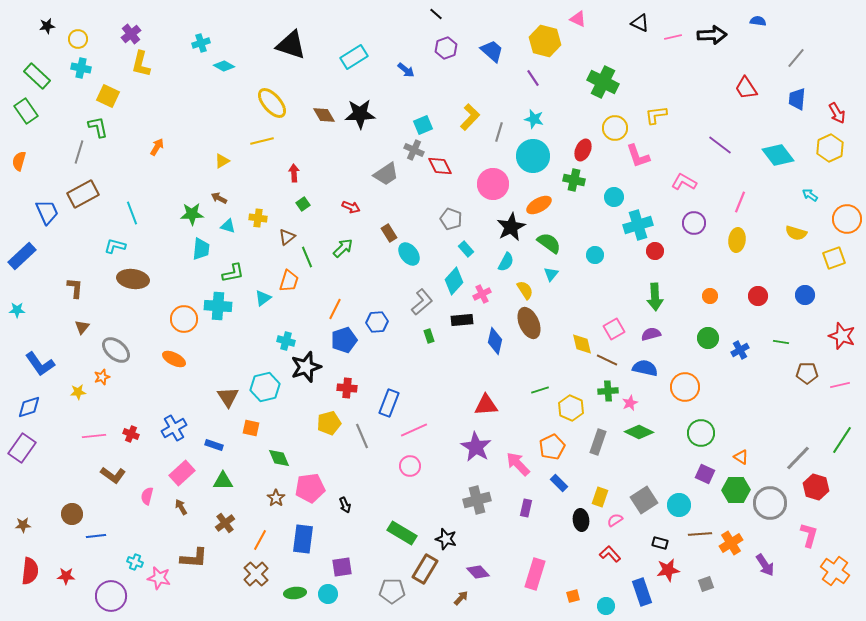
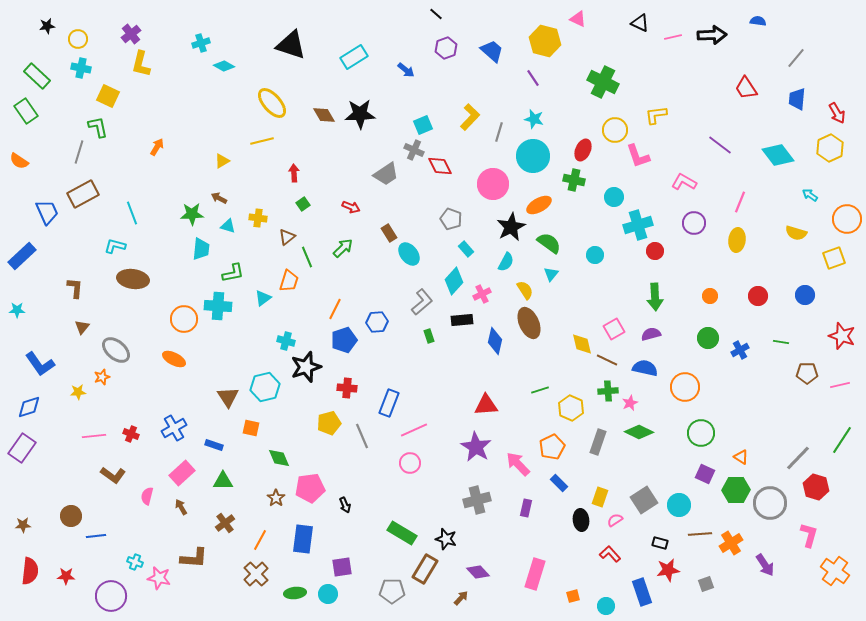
yellow circle at (615, 128): moved 2 px down
orange semicircle at (19, 161): rotated 72 degrees counterclockwise
pink circle at (410, 466): moved 3 px up
brown circle at (72, 514): moved 1 px left, 2 px down
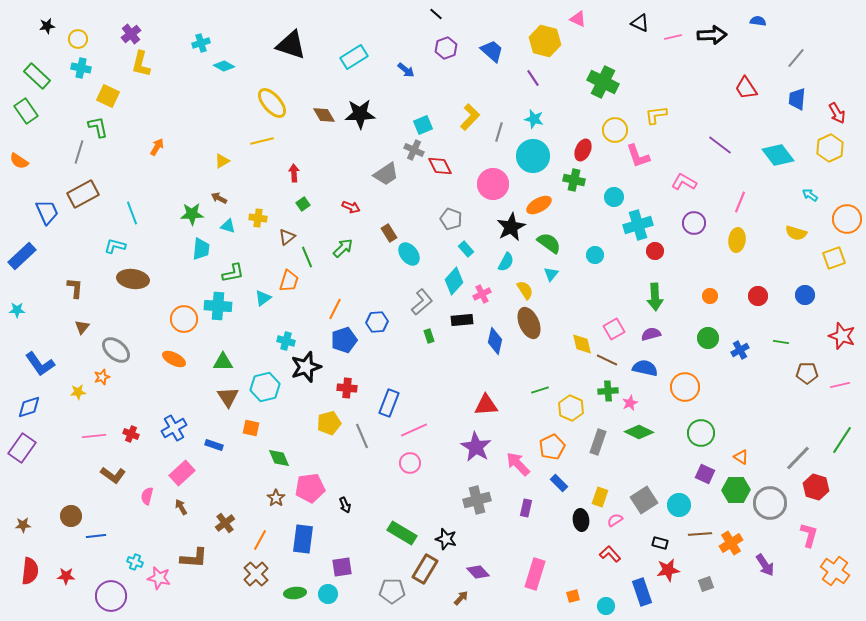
green triangle at (223, 481): moved 119 px up
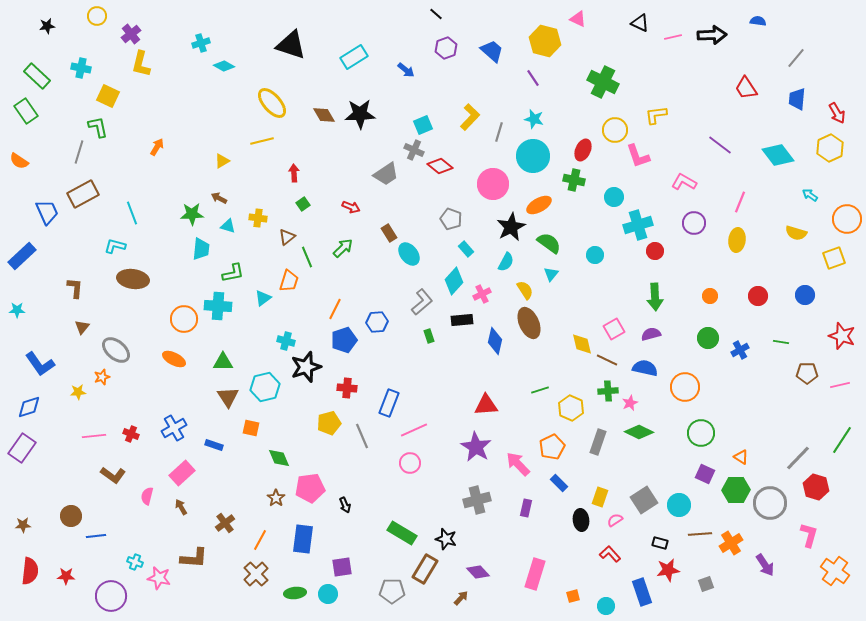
yellow circle at (78, 39): moved 19 px right, 23 px up
red diamond at (440, 166): rotated 25 degrees counterclockwise
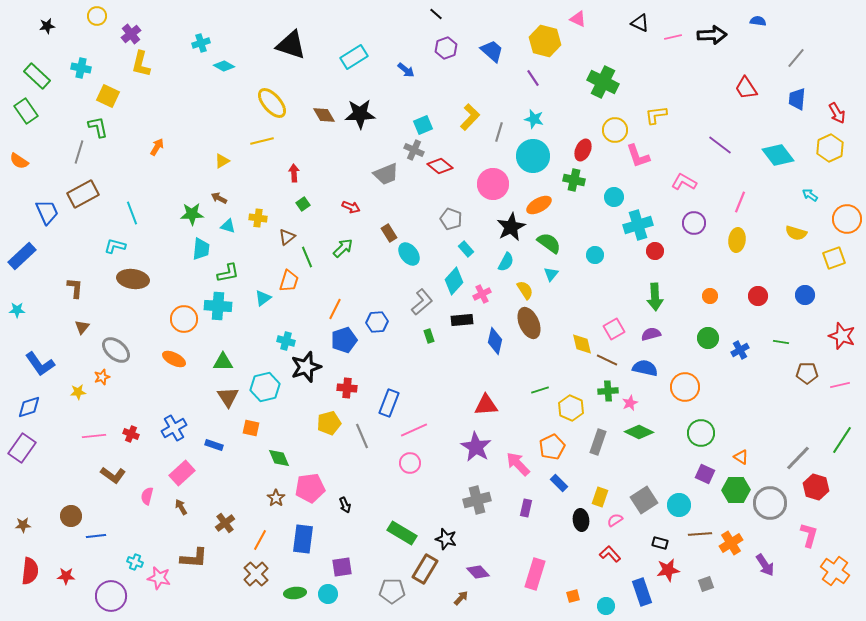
gray trapezoid at (386, 174): rotated 12 degrees clockwise
green L-shape at (233, 273): moved 5 px left
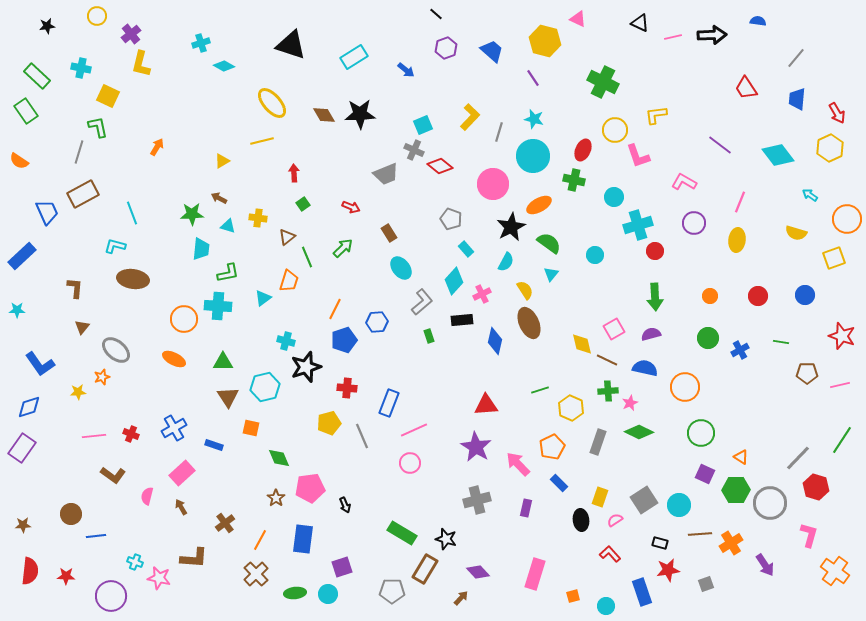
cyan ellipse at (409, 254): moved 8 px left, 14 px down
brown circle at (71, 516): moved 2 px up
purple square at (342, 567): rotated 10 degrees counterclockwise
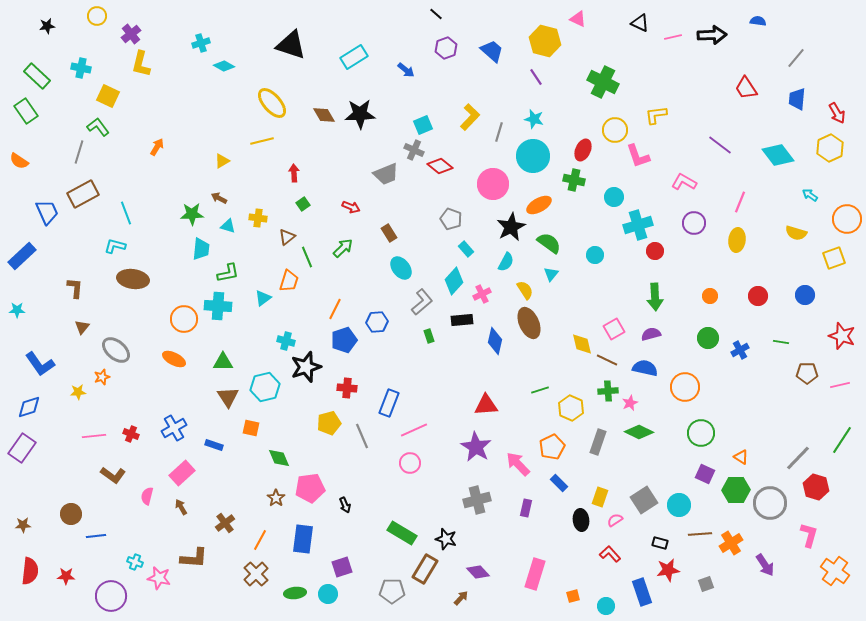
purple line at (533, 78): moved 3 px right, 1 px up
green L-shape at (98, 127): rotated 25 degrees counterclockwise
cyan line at (132, 213): moved 6 px left
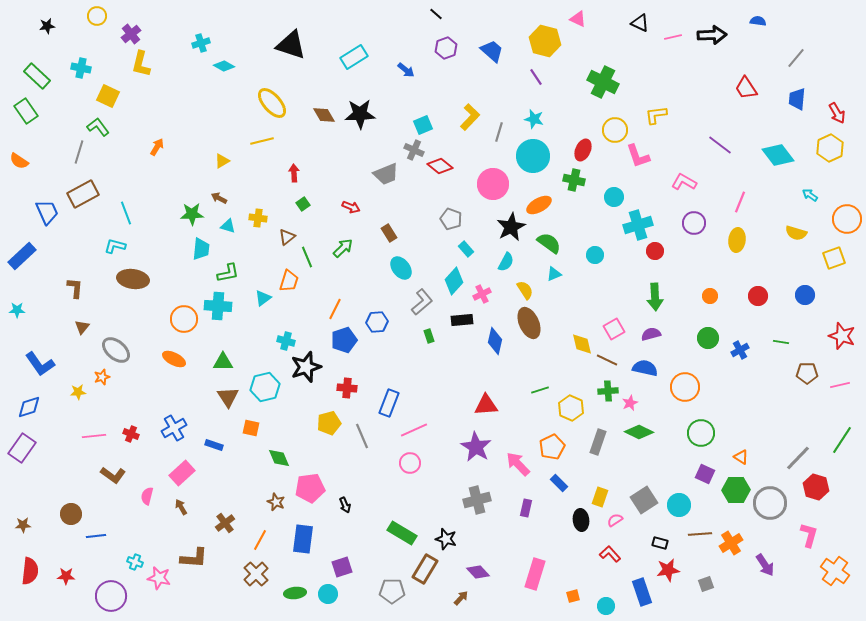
cyan triangle at (551, 274): moved 3 px right; rotated 28 degrees clockwise
brown star at (276, 498): moved 4 px down; rotated 12 degrees counterclockwise
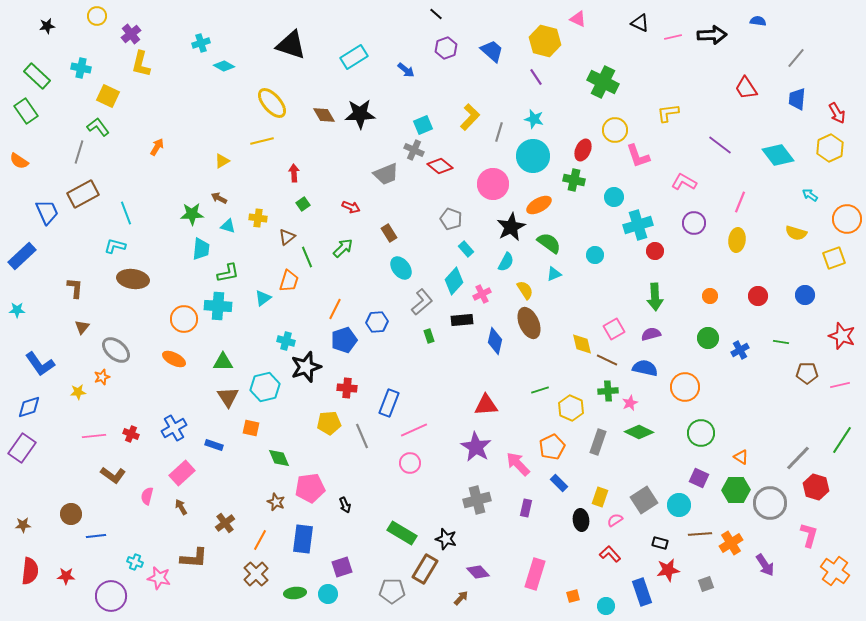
yellow L-shape at (656, 115): moved 12 px right, 2 px up
yellow pentagon at (329, 423): rotated 10 degrees clockwise
purple square at (705, 474): moved 6 px left, 4 px down
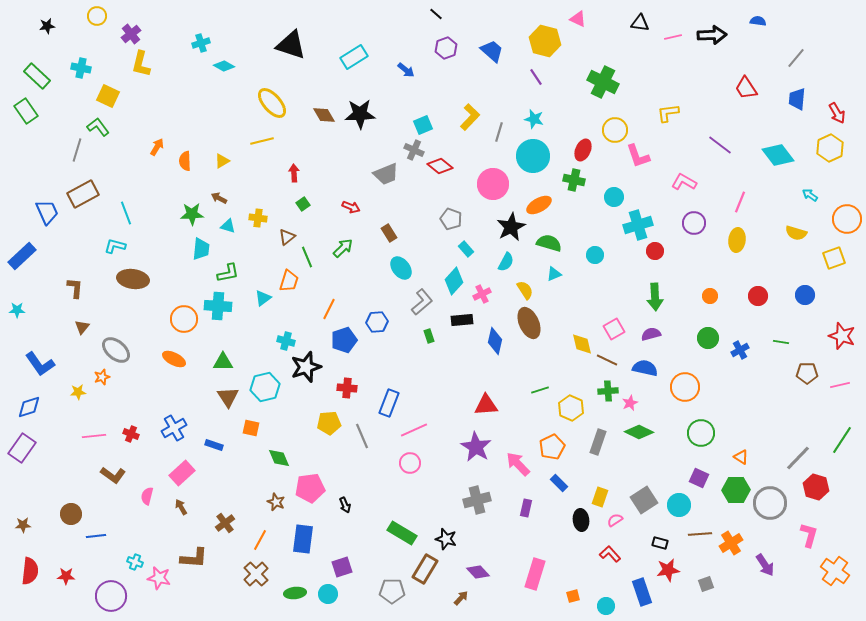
black triangle at (640, 23): rotated 18 degrees counterclockwise
gray line at (79, 152): moved 2 px left, 2 px up
orange semicircle at (19, 161): moved 166 px right; rotated 54 degrees clockwise
green semicircle at (549, 243): rotated 20 degrees counterclockwise
orange line at (335, 309): moved 6 px left
